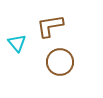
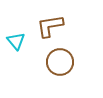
cyan triangle: moved 1 px left, 2 px up
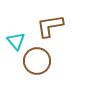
brown circle: moved 23 px left, 1 px up
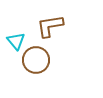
brown circle: moved 1 px left, 1 px up
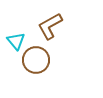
brown L-shape: rotated 20 degrees counterclockwise
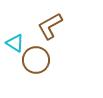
cyan triangle: moved 1 px left, 2 px down; rotated 18 degrees counterclockwise
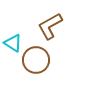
cyan triangle: moved 2 px left
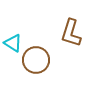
brown L-shape: moved 21 px right, 7 px down; rotated 44 degrees counterclockwise
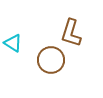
brown circle: moved 15 px right
